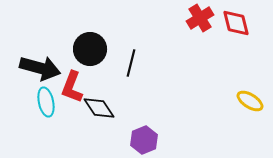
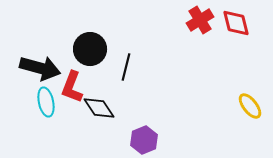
red cross: moved 2 px down
black line: moved 5 px left, 4 px down
yellow ellipse: moved 5 px down; rotated 20 degrees clockwise
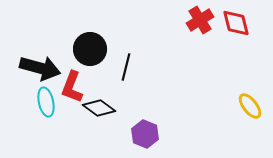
black diamond: rotated 20 degrees counterclockwise
purple hexagon: moved 1 px right, 6 px up; rotated 16 degrees counterclockwise
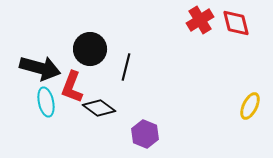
yellow ellipse: rotated 64 degrees clockwise
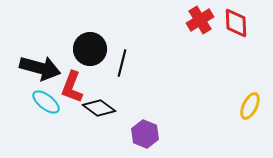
red diamond: rotated 12 degrees clockwise
black line: moved 4 px left, 4 px up
cyan ellipse: rotated 40 degrees counterclockwise
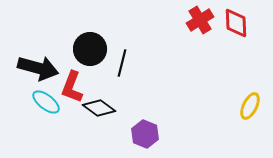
black arrow: moved 2 px left
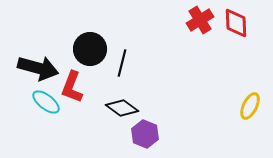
black diamond: moved 23 px right
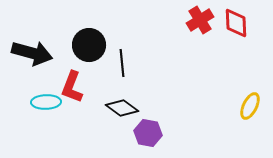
black circle: moved 1 px left, 4 px up
black line: rotated 20 degrees counterclockwise
black arrow: moved 6 px left, 15 px up
cyan ellipse: rotated 40 degrees counterclockwise
purple hexagon: moved 3 px right, 1 px up; rotated 12 degrees counterclockwise
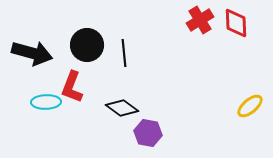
black circle: moved 2 px left
black line: moved 2 px right, 10 px up
yellow ellipse: rotated 24 degrees clockwise
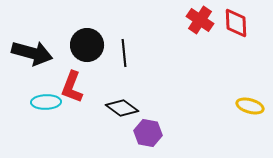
red cross: rotated 24 degrees counterclockwise
yellow ellipse: rotated 56 degrees clockwise
